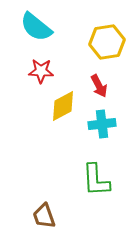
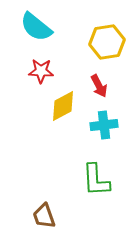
cyan cross: moved 2 px right, 1 px down
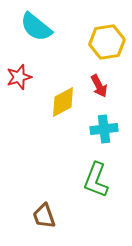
red star: moved 22 px left, 6 px down; rotated 20 degrees counterclockwise
yellow diamond: moved 4 px up
cyan cross: moved 4 px down
green L-shape: rotated 24 degrees clockwise
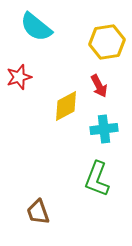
yellow diamond: moved 3 px right, 4 px down
green L-shape: moved 1 px right, 1 px up
brown trapezoid: moved 6 px left, 4 px up
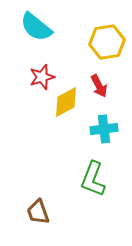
red star: moved 23 px right
yellow diamond: moved 4 px up
green L-shape: moved 4 px left
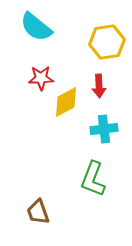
red star: moved 1 px left, 1 px down; rotated 15 degrees clockwise
red arrow: rotated 25 degrees clockwise
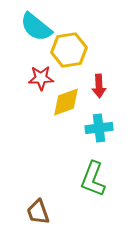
yellow hexagon: moved 38 px left, 8 px down
yellow diamond: rotated 8 degrees clockwise
cyan cross: moved 5 px left, 1 px up
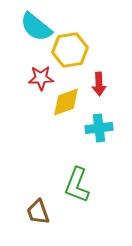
yellow hexagon: moved 1 px right
red arrow: moved 2 px up
green L-shape: moved 16 px left, 6 px down
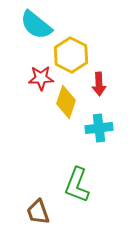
cyan semicircle: moved 2 px up
yellow hexagon: moved 1 px right, 5 px down; rotated 24 degrees counterclockwise
yellow diamond: rotated 52 degrees counterclockwise
